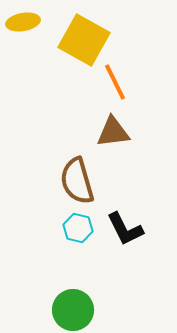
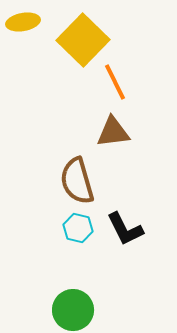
yellow square: moved 1 px left; rotated 15 degrees clockwise
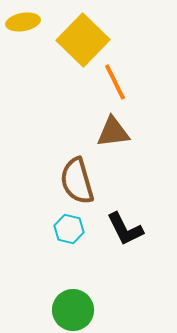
cyan hexagon: moved 9 px left, 1 px down
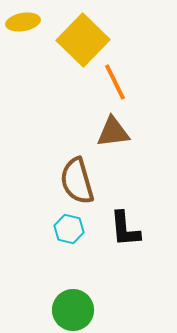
black L-shape: rotated 21 degrees clockwise
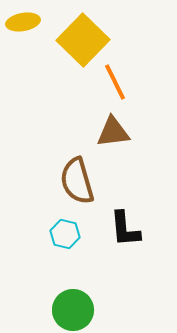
cyan hexagon: moved 4 px left, 5 px down
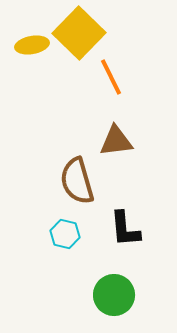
yellow ellipse: moved 9 px right, 23 px down
yellow square: moved 4 px left, 7 px up
orange line: moved 4 px left, 5 px up
brown triangle: moved 3 px right, 9 px down
green circle: moved 41 px right, 15 px up
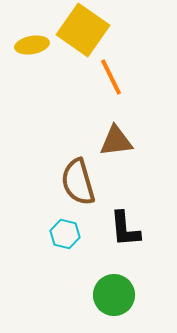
yellow square: moved 4 px right, 3 px up; rotated 9 degrees counterclockwise
brown semicircle: moved 1 px right, 1 px down
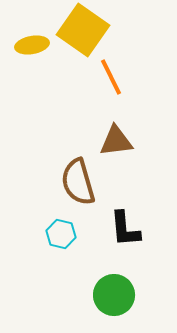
cyan hexagon: moved 4 px left
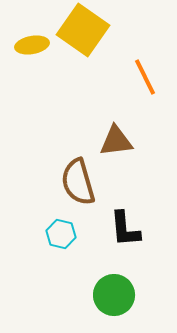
orange line: moved 34 px right
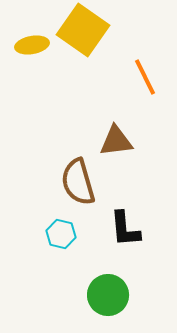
green circle: moved 6 px left
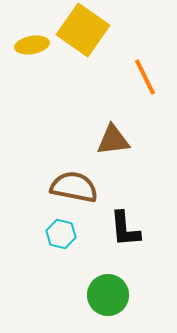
brown triangle: moved 3 px left, 1 px up
brown semicircle: moved 4 px left, 5 px down; rotated 117 degrees clockwise
